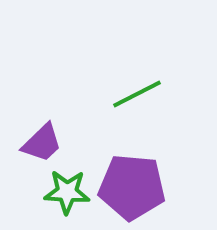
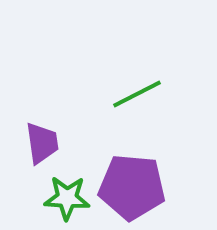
purple trapezoid: rotated 54 degrees counterclockwise
green star: moved 6 px down
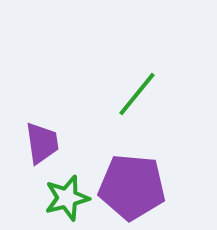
green line: rotated 24 degrees counterclockwise
green star: rotated 18 degrees counterclockwise
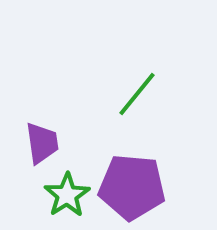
green star: moved 3 px up; rotated 18 degrees counterclockwise
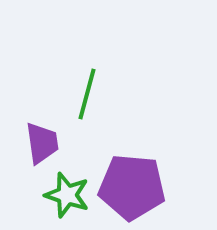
green line: moved 50 px left; rotated 24 degrees counterclockwise
green star: rotated 21 degrees counterclockwise
